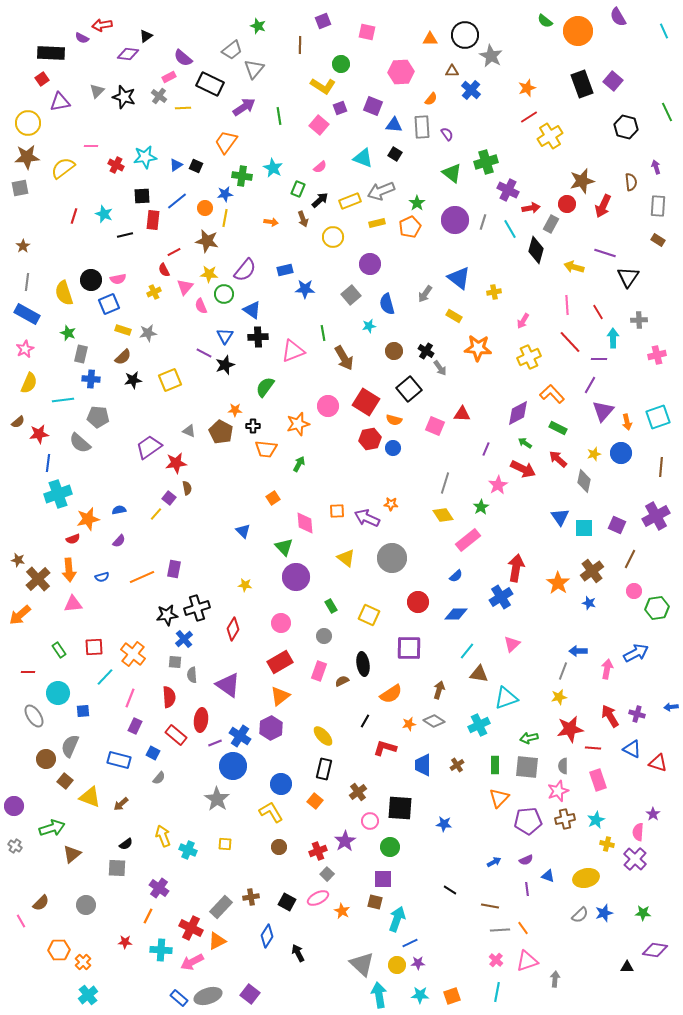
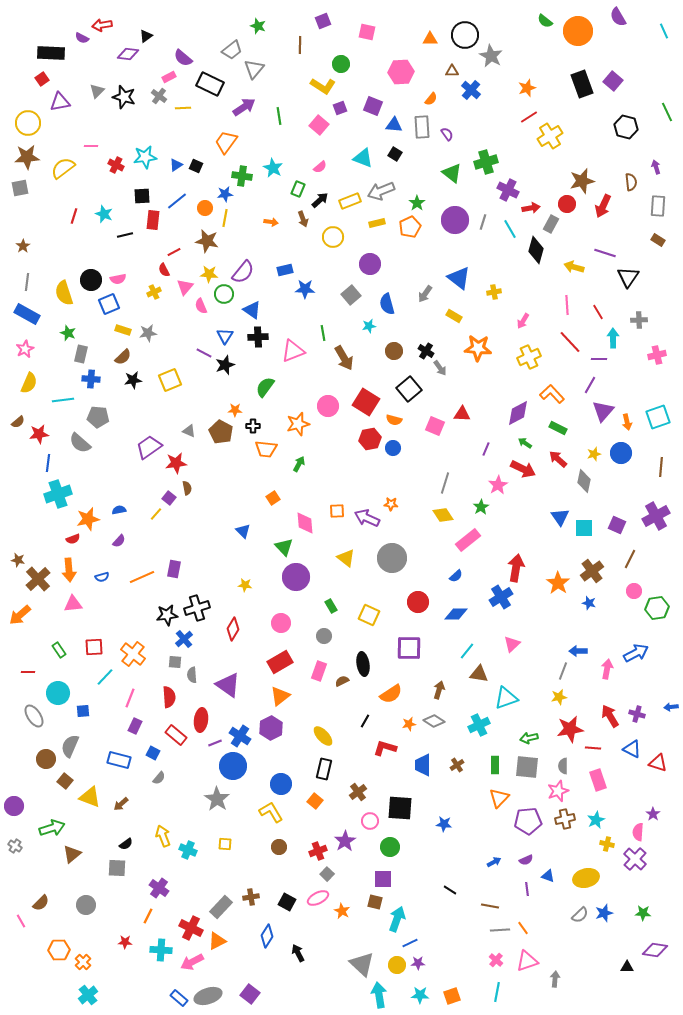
purple semicircle at (245, 270): moved 2 px left, 2 px down
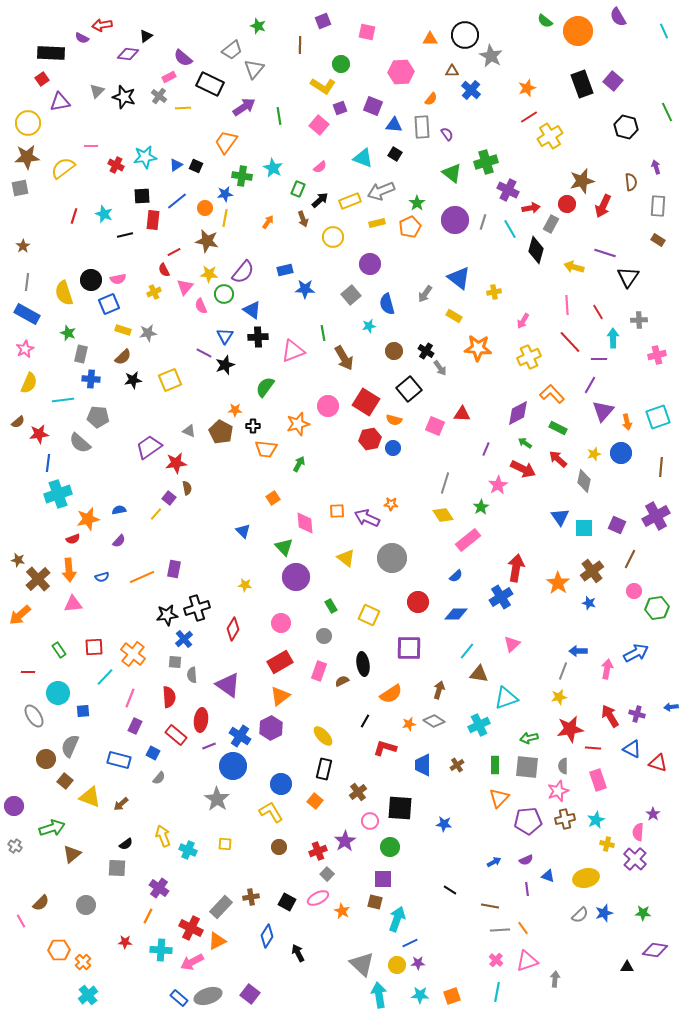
orange arrow at (271, 222): moved 3 px left; rotated 64 degrees counterclockwise
purple line at (215, 743): moved 6 px left, 3 px down
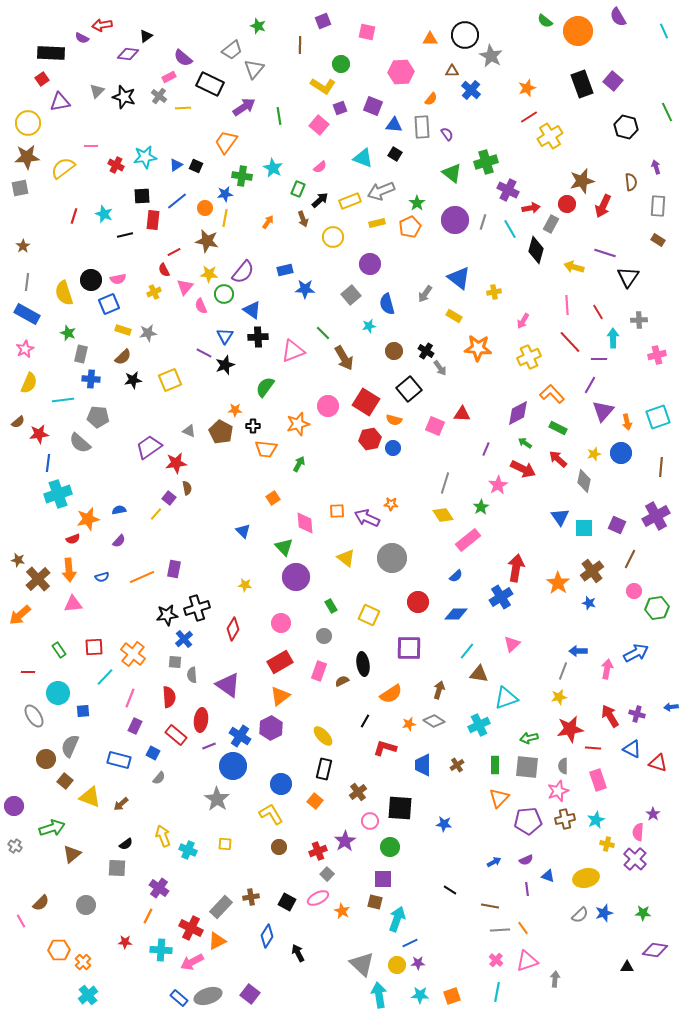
green line at (323, 333): rotated 35 degrees counterclockwise
yellow L-shape at (271, 812): moved 2 px down
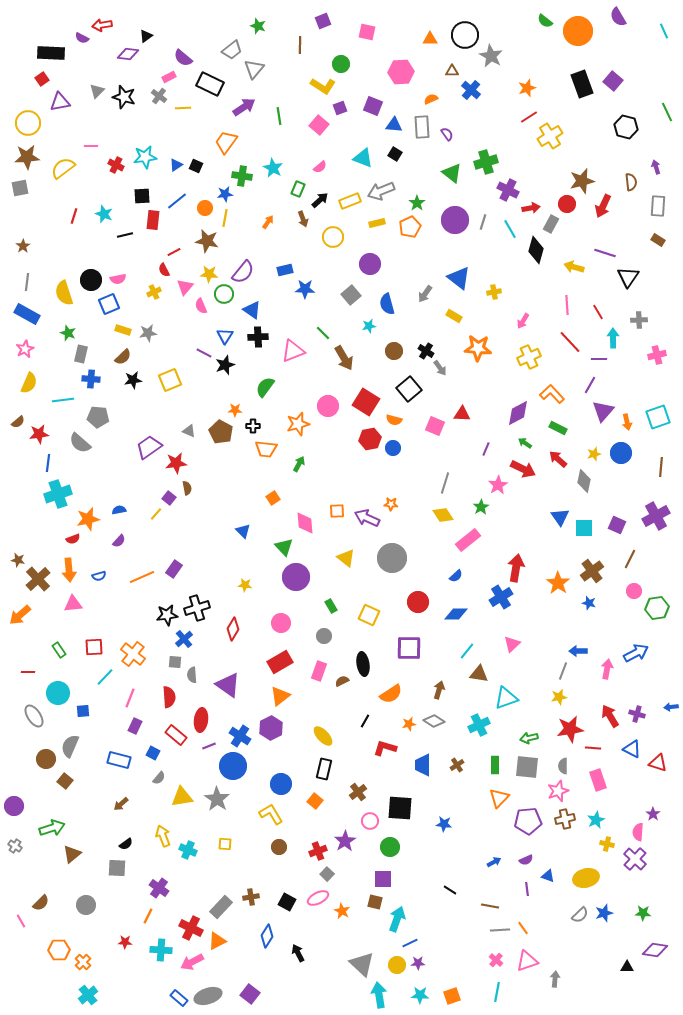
orange semicircle at (431, 99): rotated 152 degrees counterclockwise
purple rectangle at (174, 569): rotated 24 degrees clockwise
blue semicircle at (102, 577): moved 3 px left, 1 px up
yellow triangle at (90, 797): moved 92 px right; rotated 30 degrees counterclockwise
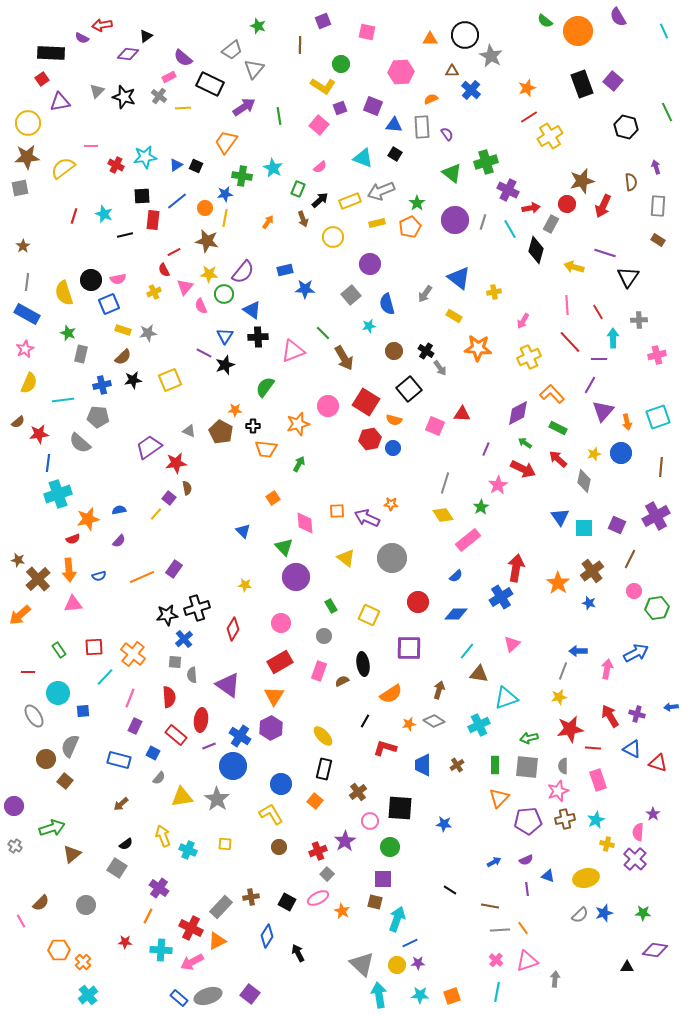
blue cross at (91, 379): moved 11 px right, 6 px down; rotated 18 degrees counterclockwise
orange triangle at (280, 696): moved 6 px left; rotated 20 degrees counterclockwise
gray square at (117, 868): rotated 30 degrees clockwise
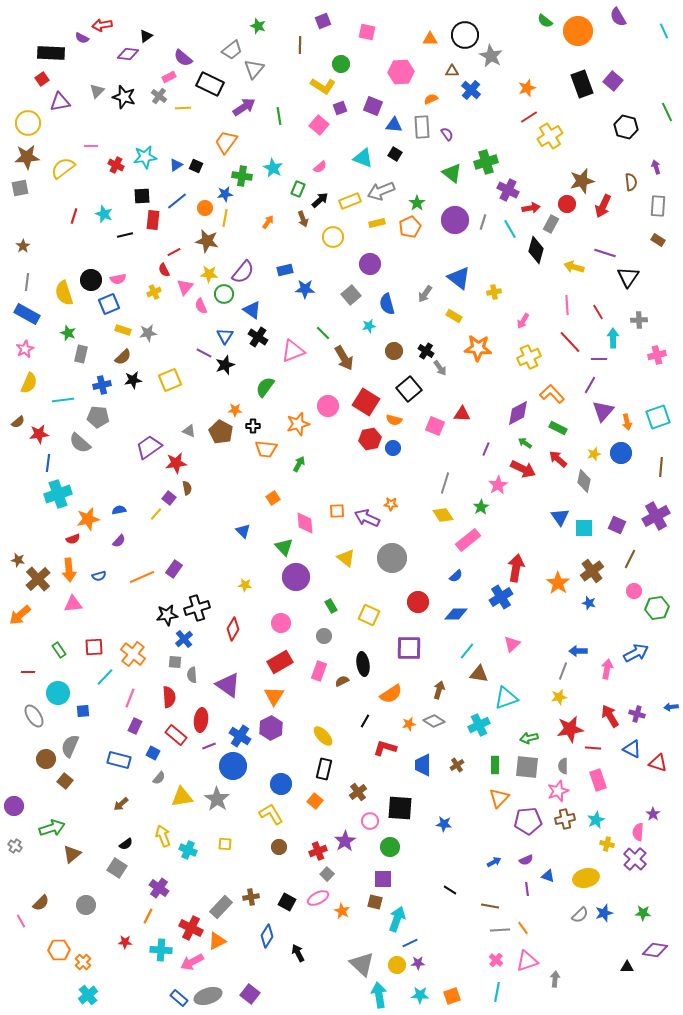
black cross at (258, 337): rotated 36 degrees clockwise
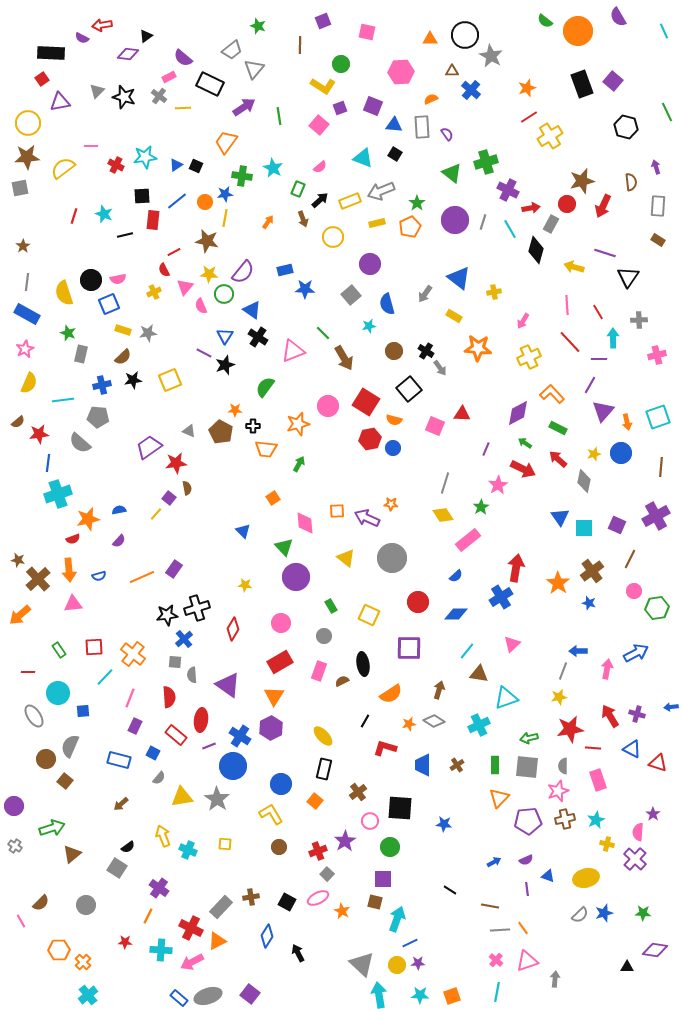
orange circle at (205, 208): moved 6 px up
black semicircle at (126, 844): moved 2 px right, 3 px down
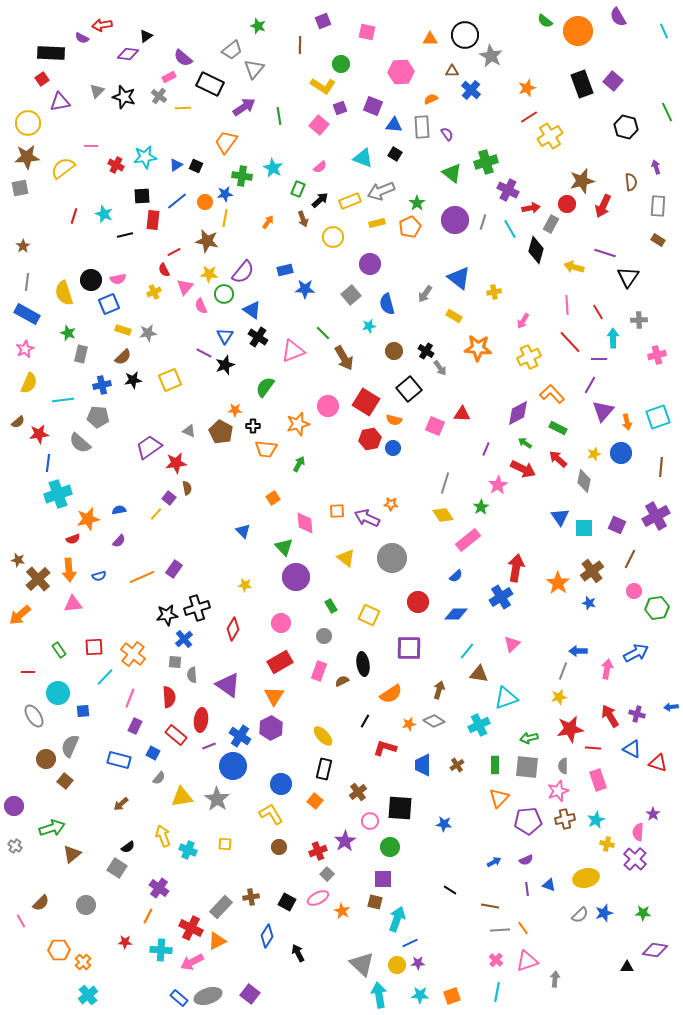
blue triangle at (548, 876): moved 1 px right, 9 px down
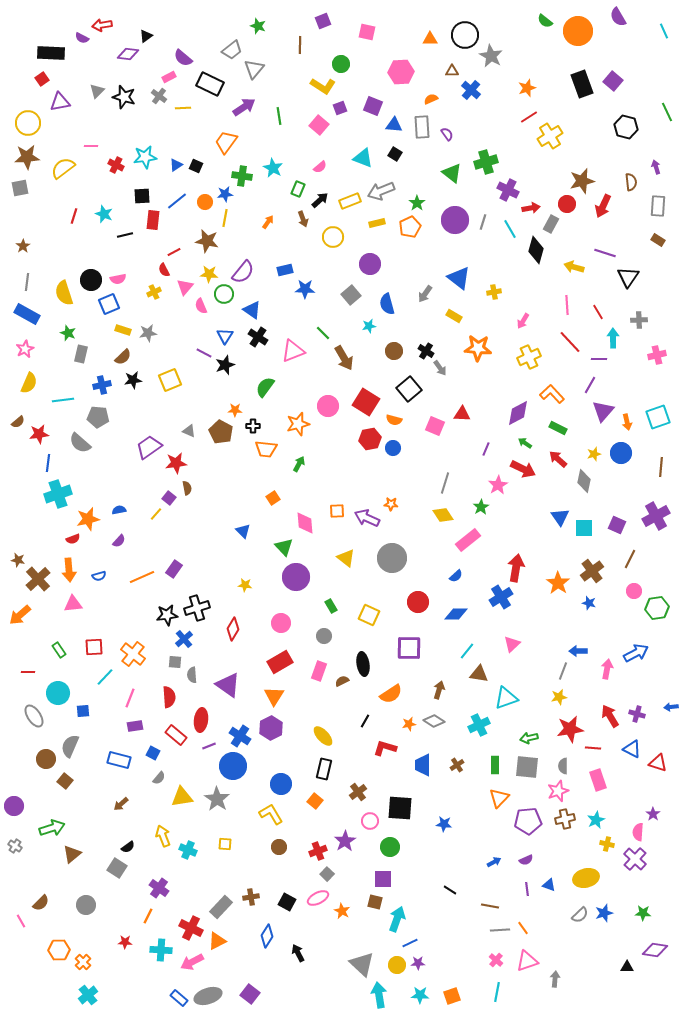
purple rectangle at (135, 726): rotated 56 degrees clockwise
